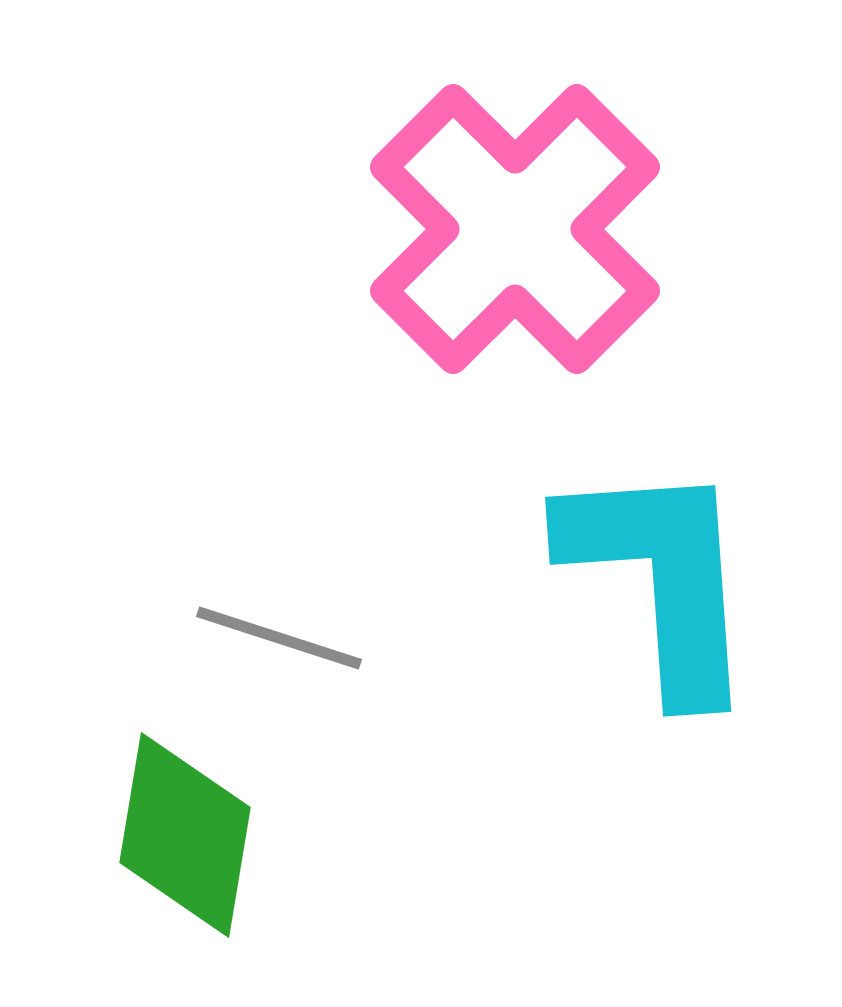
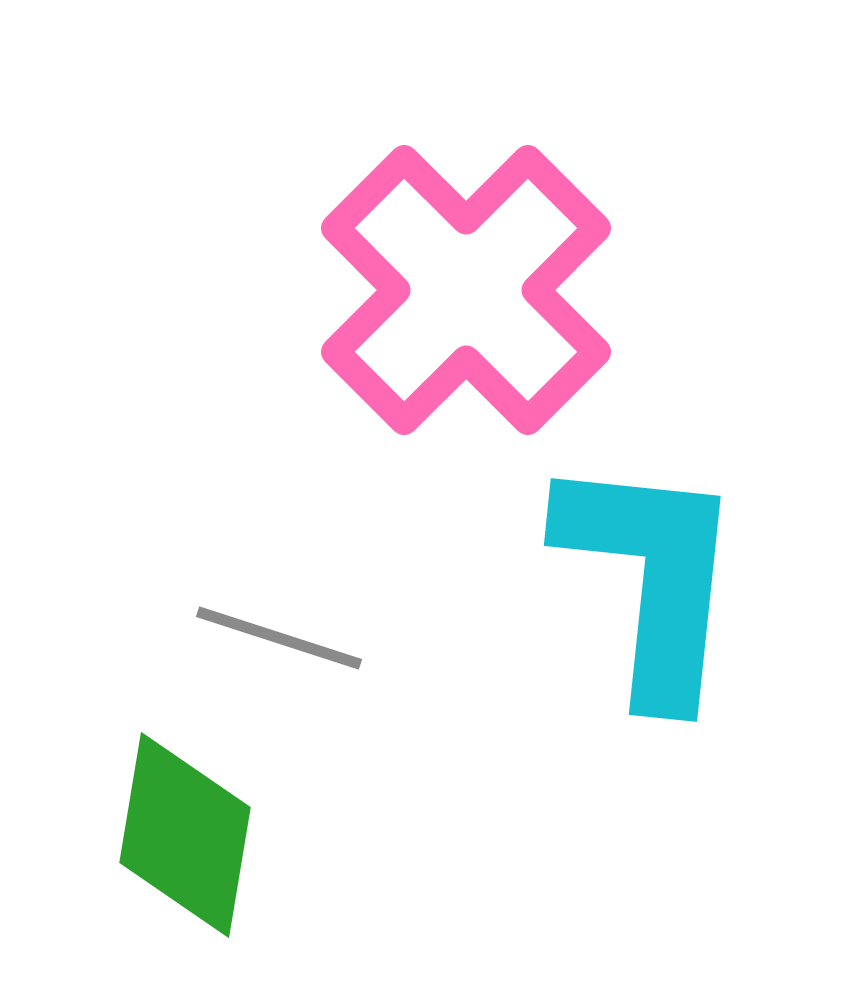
pink cross: moved 49 px left, 61 px down
cyan L-shape: moved 10 px left; rotated 10 degrees clockwise
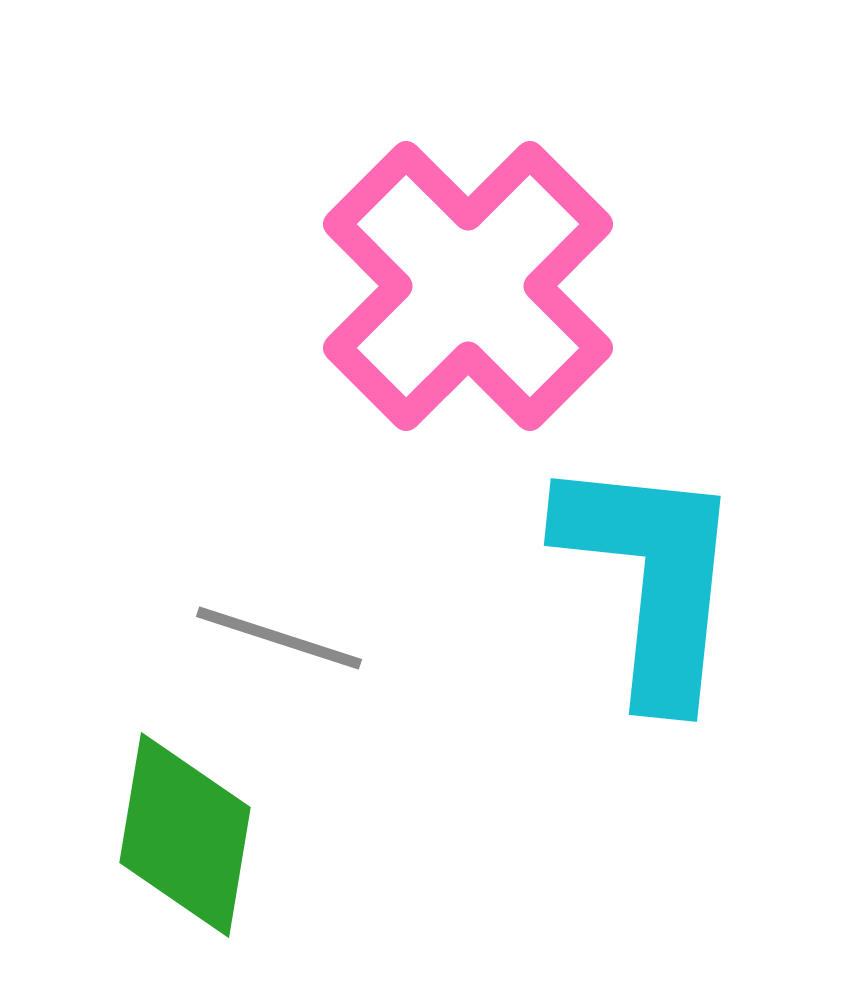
pink cross: moved 2 px right, 4 px up
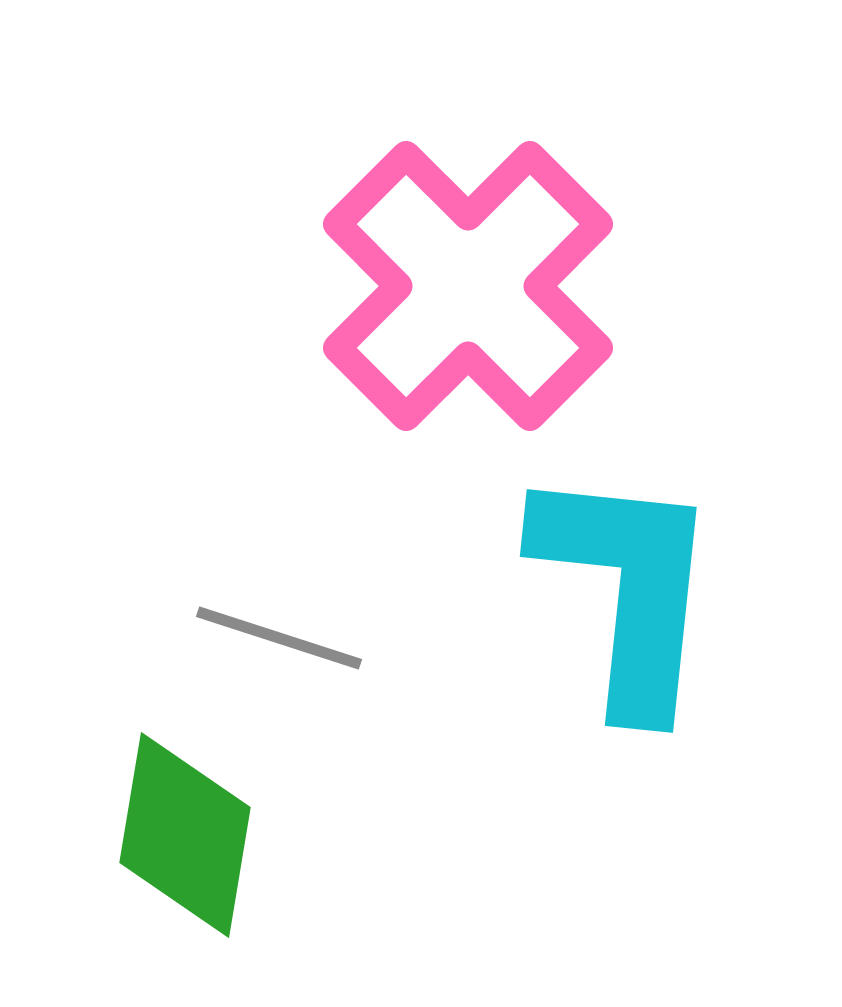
cyan L-shape: moved 24 px left, 11 px down
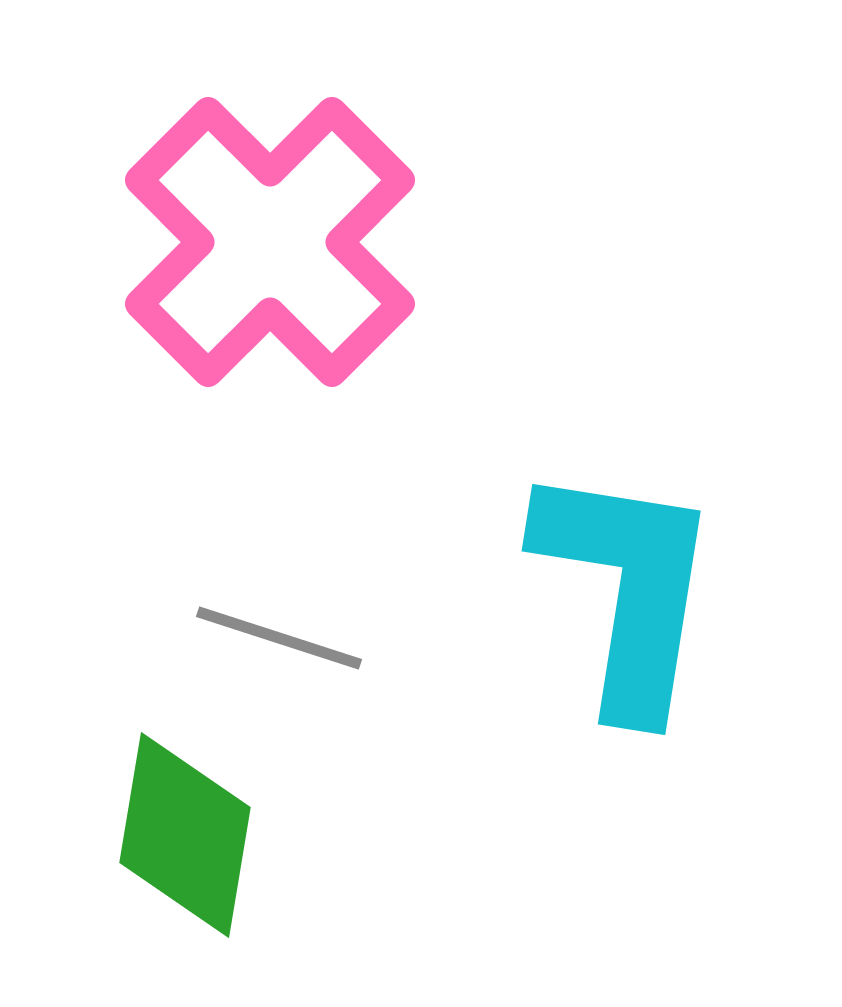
pink cross: moved 198 px left, 44 px up
cyan L-shape: rotated 3 degrees clockwise
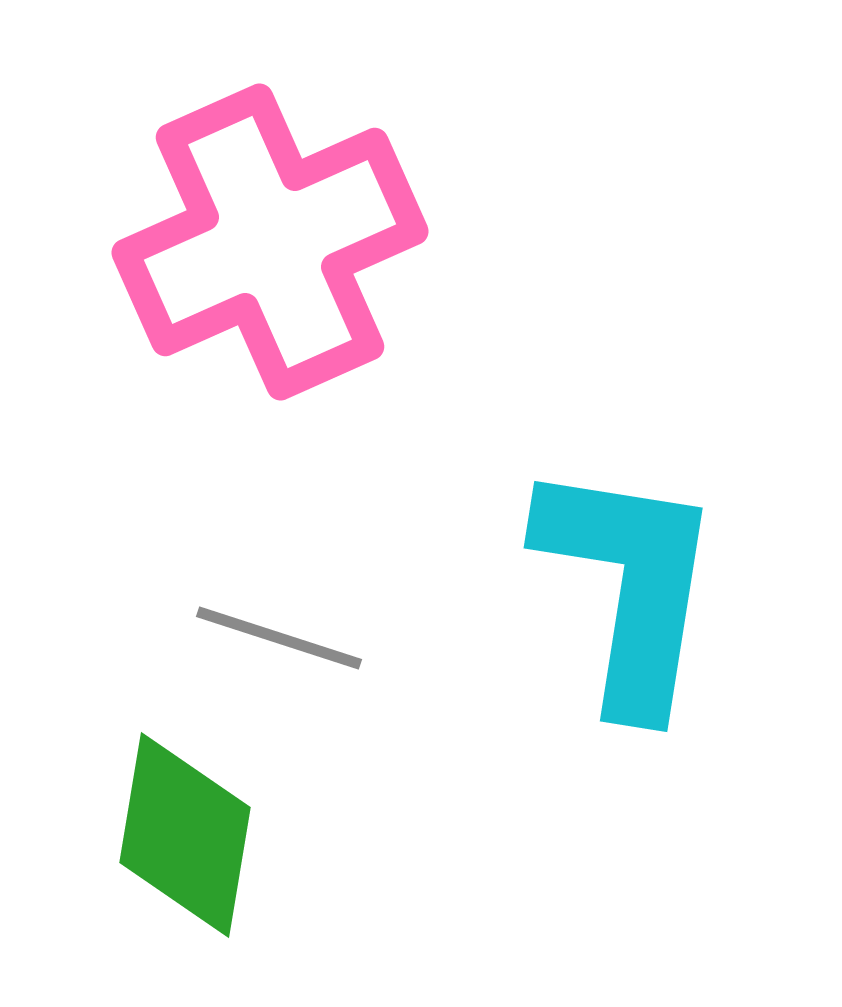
pink cross: rotated 21 degrees clockwise
cyan L-shape: moved 2 px right, 3 px up
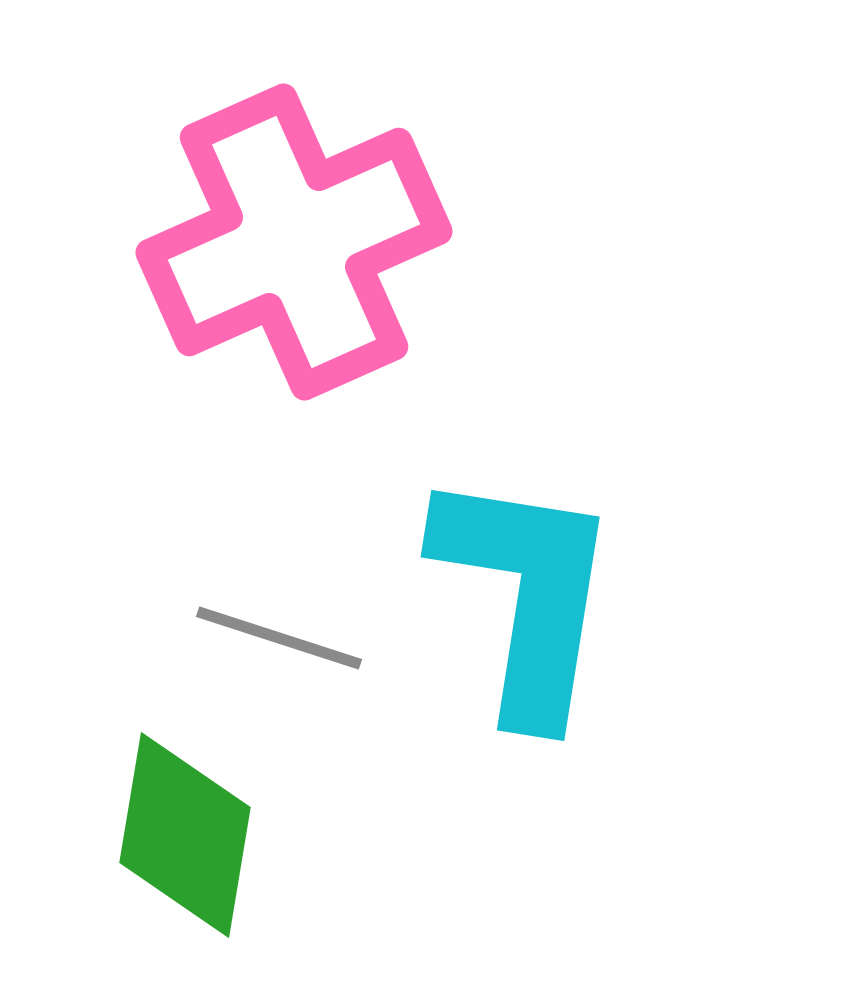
pink cross: moved 24 px right
cyan L-shape: moved 103 px left, 9 px down
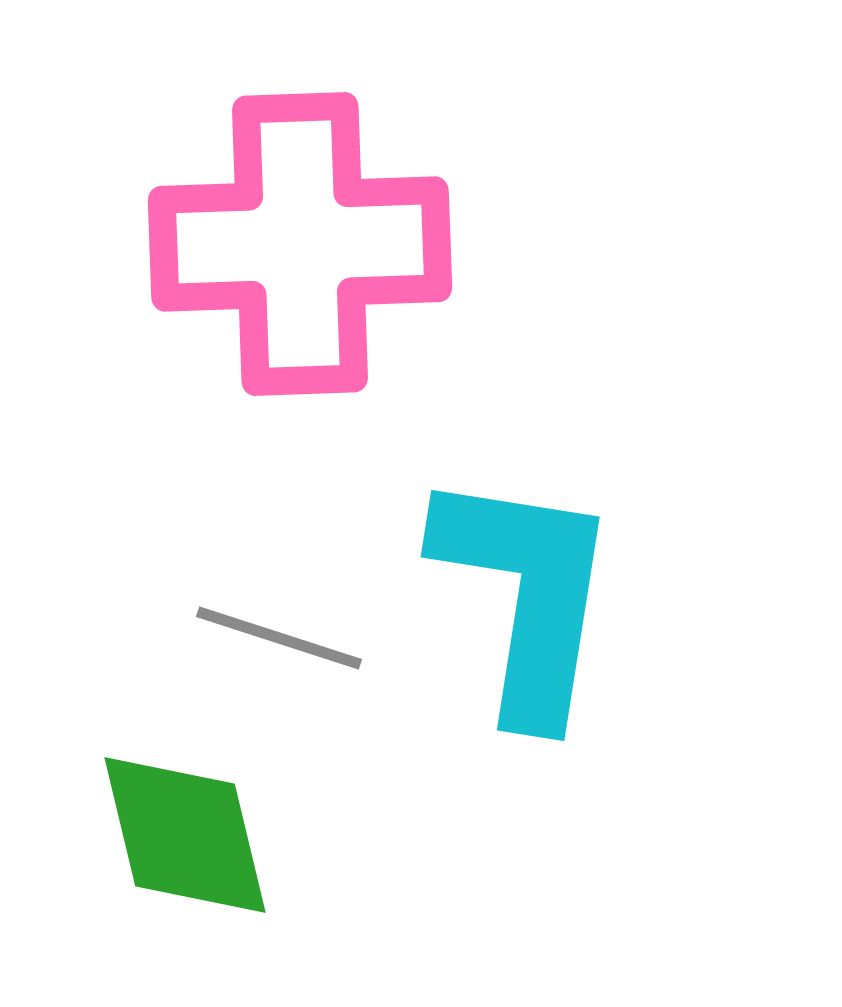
pink cross: moved 6 px right, 2 px down; rotated 22 degrees clockwise
green diamond: rotated 23 degrees counterclockwise
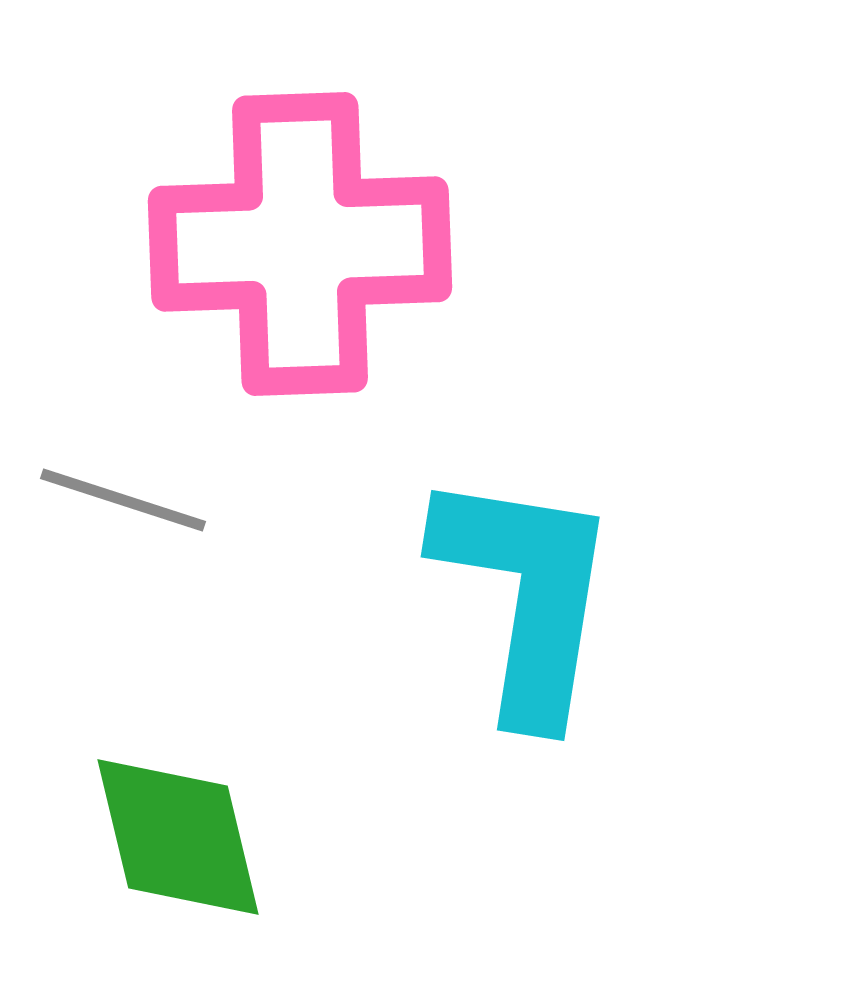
gray line: moved 156 px left, 138 px up
green diamond: moved 7 px left, 2 px down
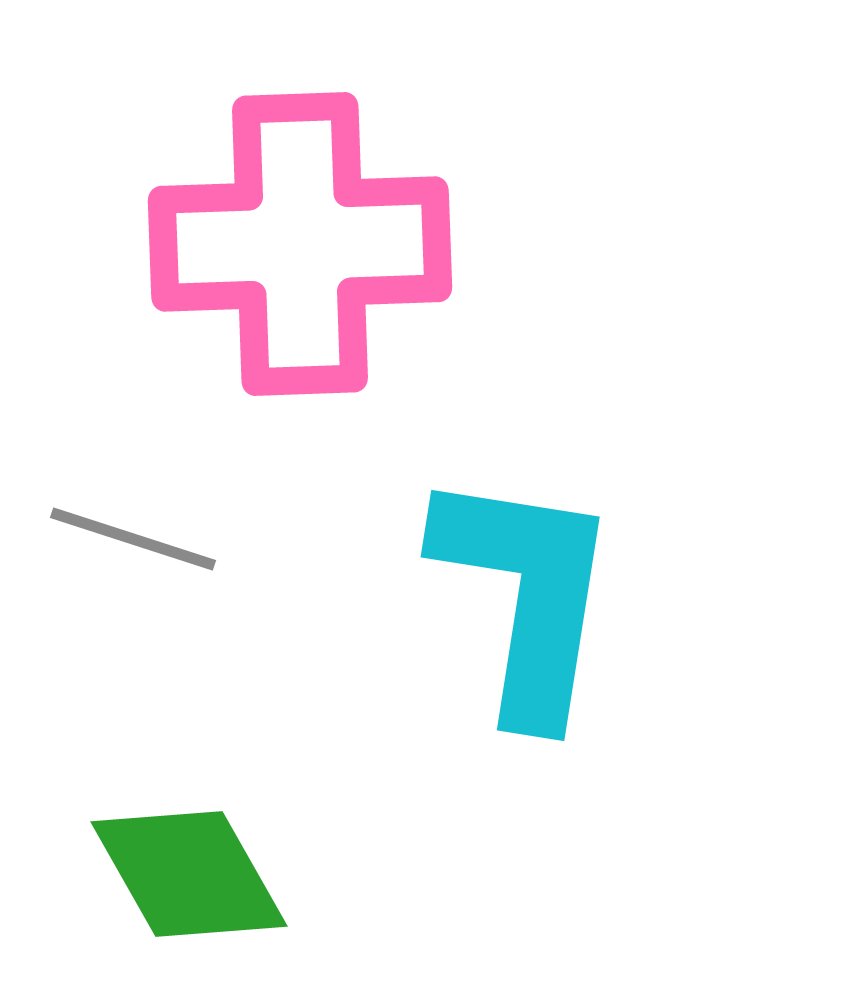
gray line: moved 10 px right, 39 px down
green diamond: moved 11 px right, 37 px down; rotated 16 degrees counterclockwise
